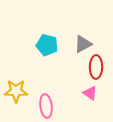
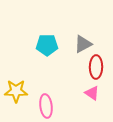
cyan pentagon: rotated 15 degrees counterclockwise
pink triangle: moved 2 px right
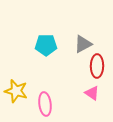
cyan pentagon: moved 1 px left
red ellipse: moved 1 px right, 1 px up
yellow star: rotated 15 degrees clockwise
pink ellipse: moved 1 px left, 2 px up
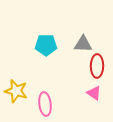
gray triangle: rotated 30 degrees clockwise
pink triangle: moved 2 px right
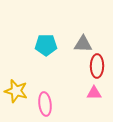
pink triangle: rotated 35 degrees counterclockwise
